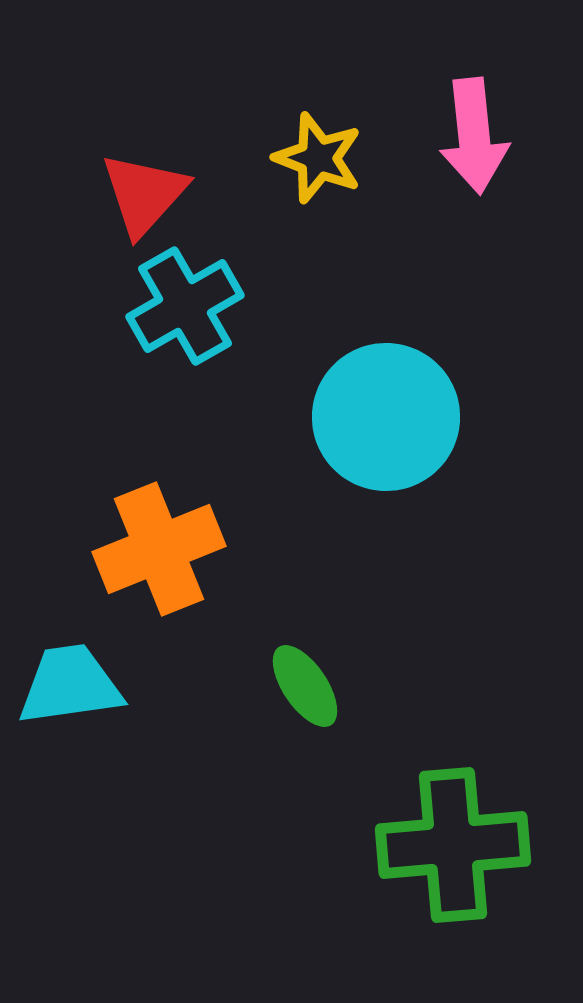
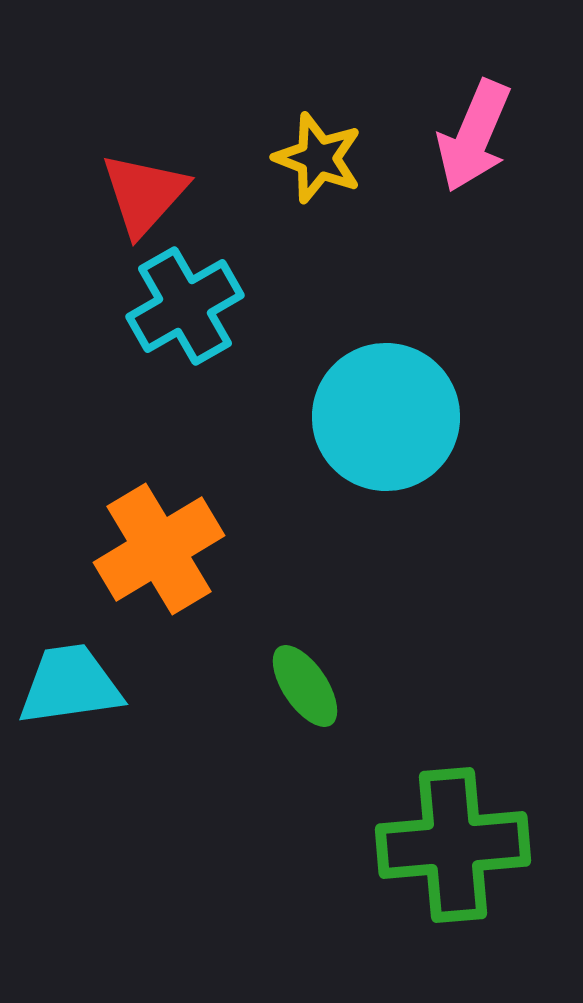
pink arrow: rotated 29 degrees clockwise
orange cross: rotated 9 degrees counterclockwise
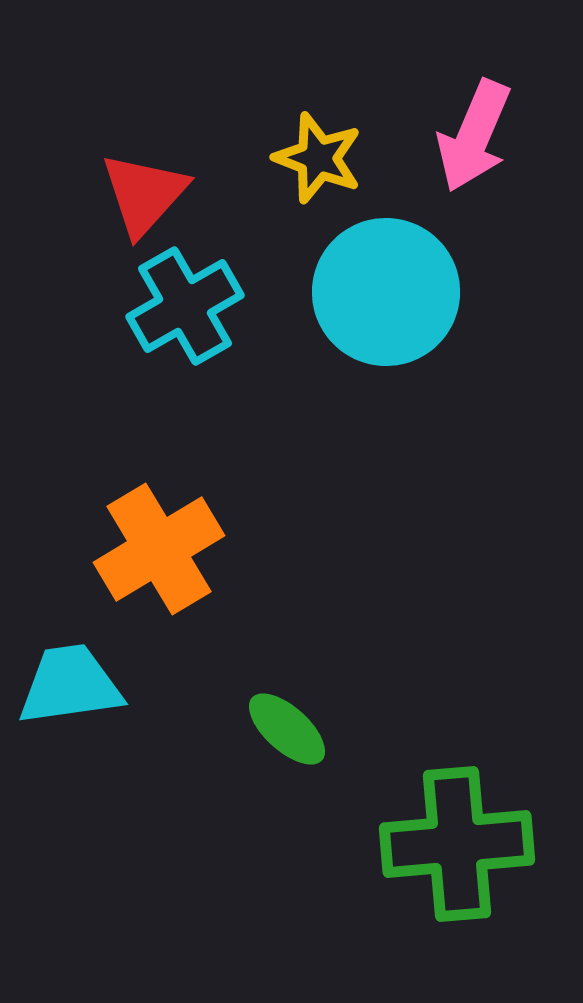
cyan circle: moved 125 px up
green ellipse: moved 18 px left, 43 px down; rotated 14 degrees counterclockwise
green cross: moved 4 px right, 1 px up
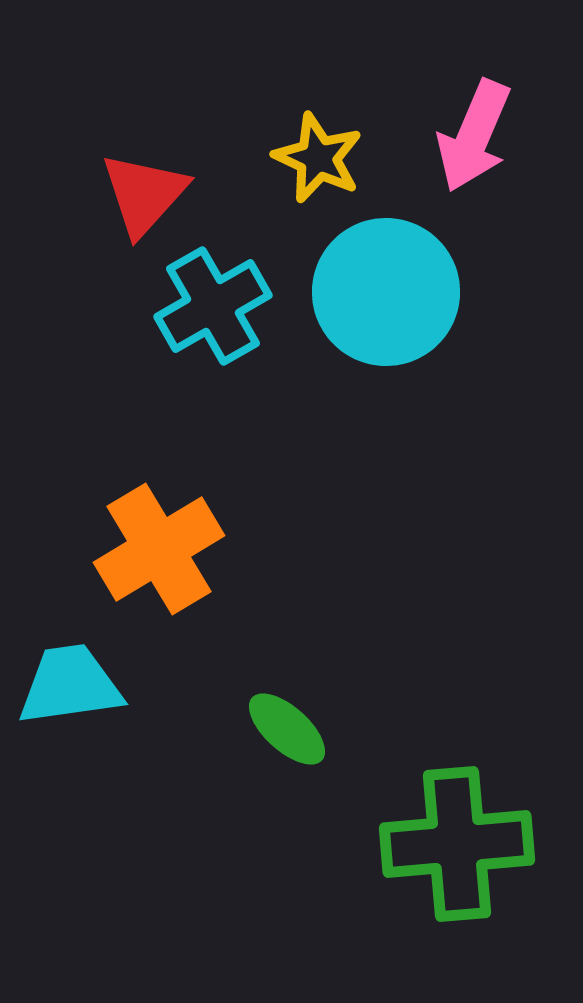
yellow star: rotated 4 degrees clockwise
cyan cross: moved 28 px right
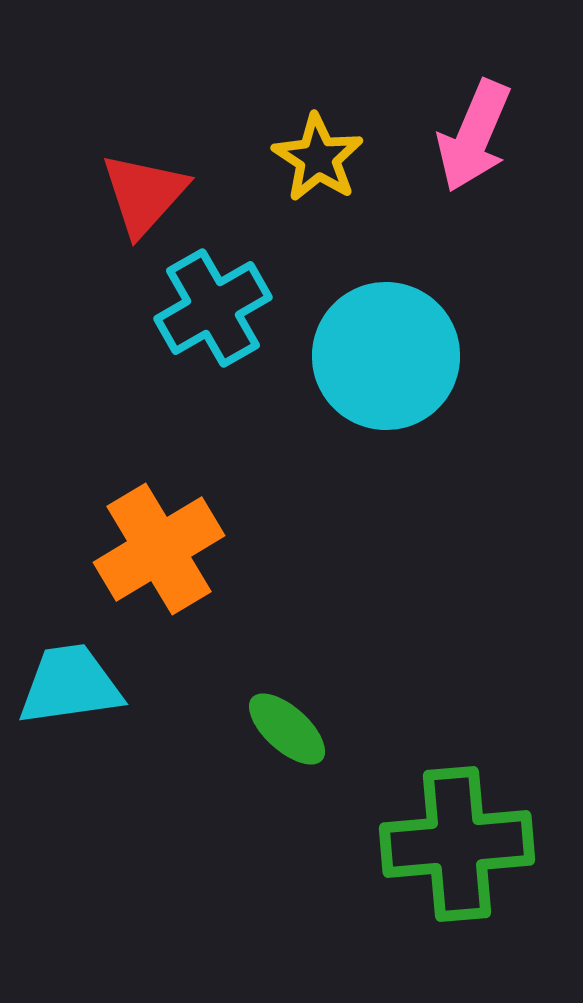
yellow star: rotated 8 degrees clockwise
cyan circle: moved 64 px down
cyan cross: moved 2 px down
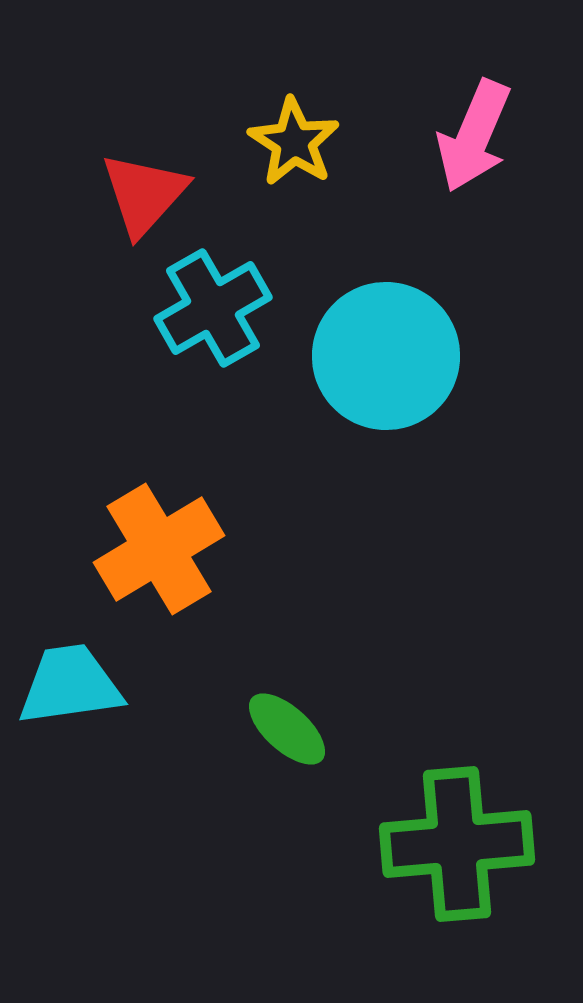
yellow star: moved 24 px left, 16 px up
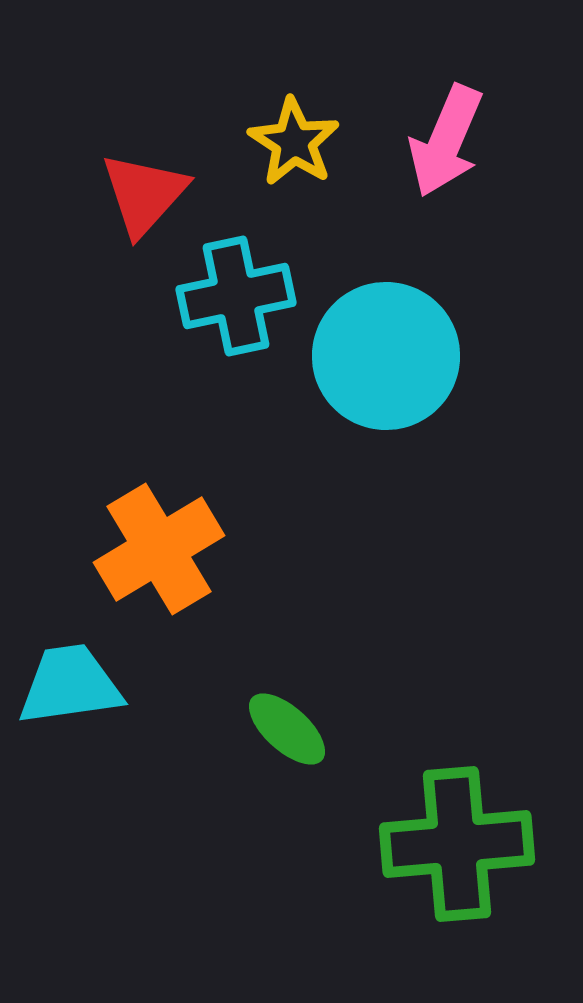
pink arrow: moved 28 px left, 5 px down
cyan cross: moved 23 px right, 12 px up; rotated 18 degrees clockwise
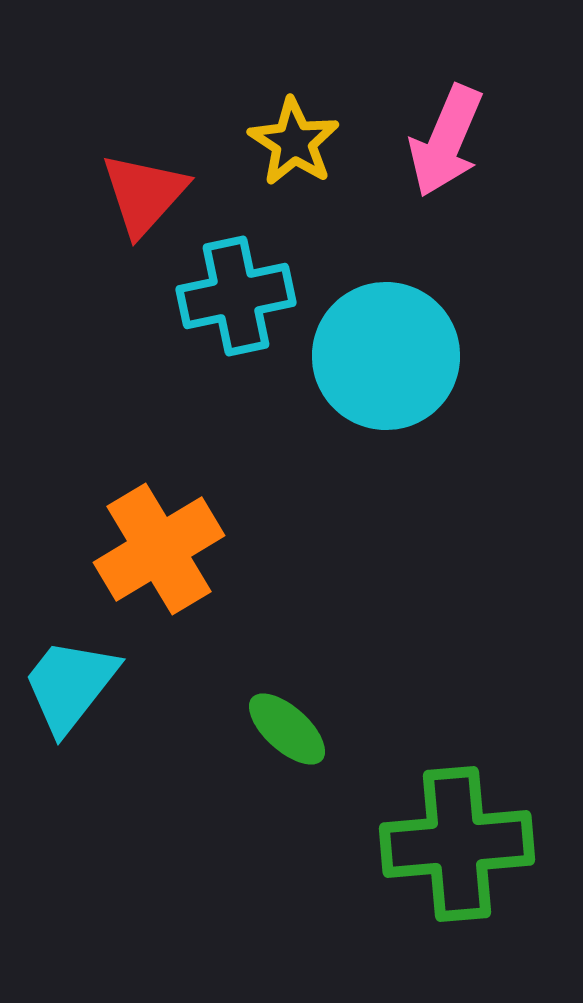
cyan trapezoid: rotated 44 degrees counterclockwise
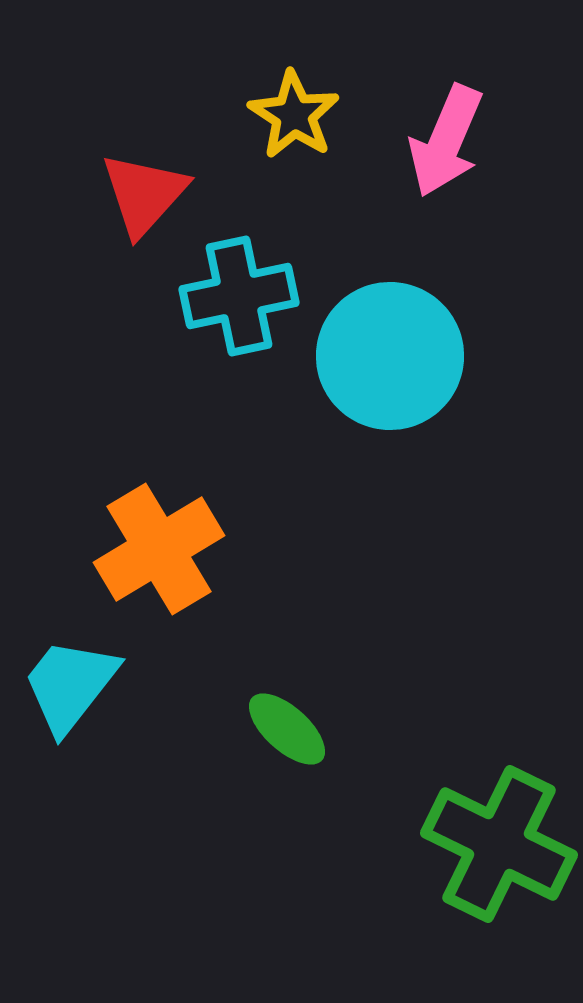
yellow star: moved 27 px up
cyan cross: moved 3 px right
cyan circle: moved 4 px right
green cross: moved 42 px right; rotated 31 degrees clockwise
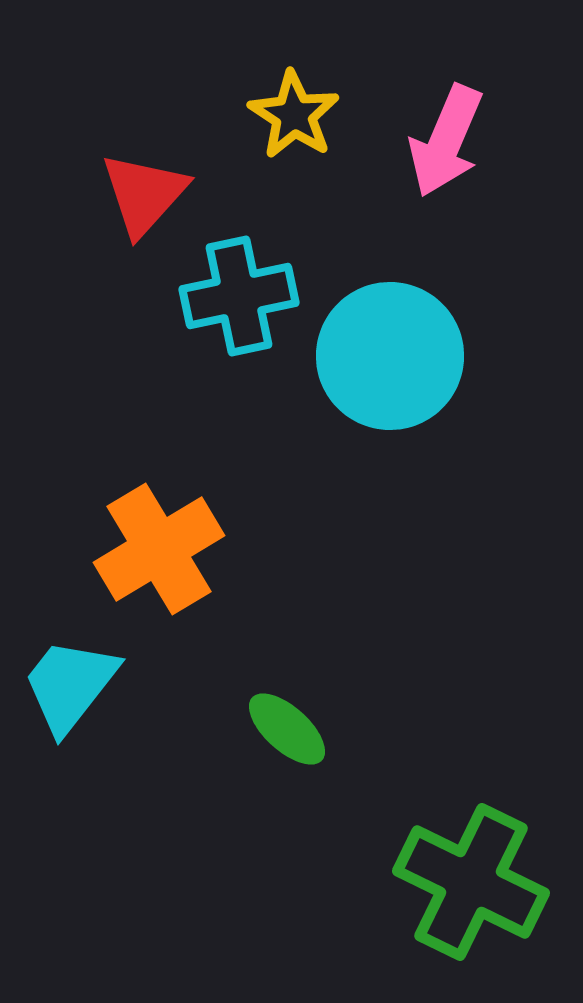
green cross: moved 28 px left, 38 px down
